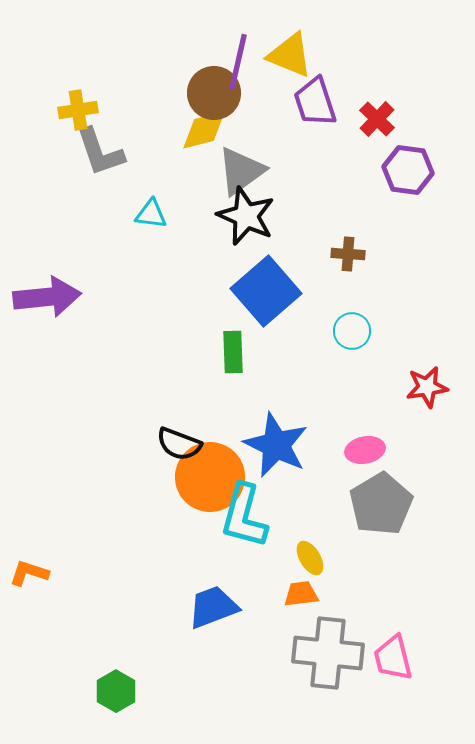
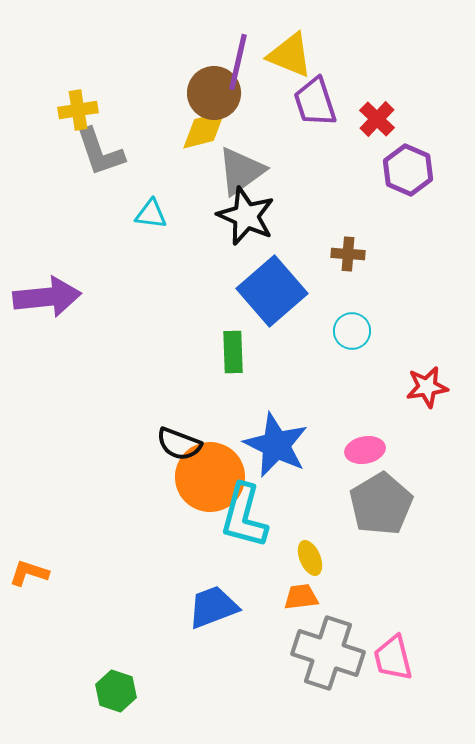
purple hexagon: rotated 15 degrees clockwise
blue square: moved 6 px right
yellow ellipse: rotated 8 degrees clockwise
orange trapezoid: moved 3 px down
gray cross: rotated 12 degrees clockwise
green hexagon: rotated 12 degrees counterclockwise
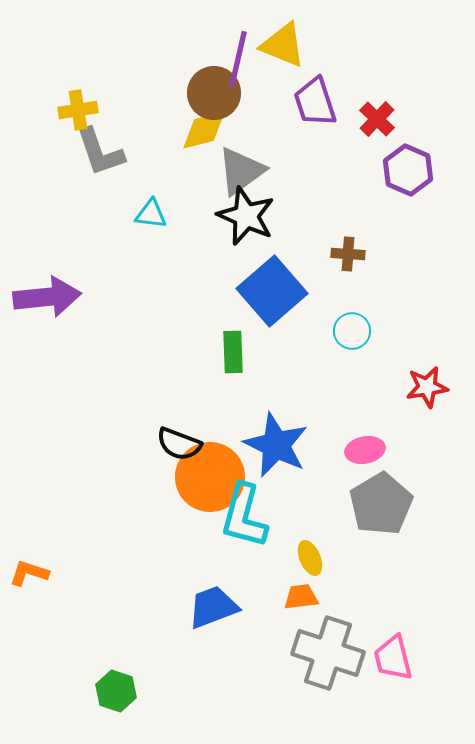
yellow triangle: moved 7 px left, 10 px up
purple line: moved 3 px up
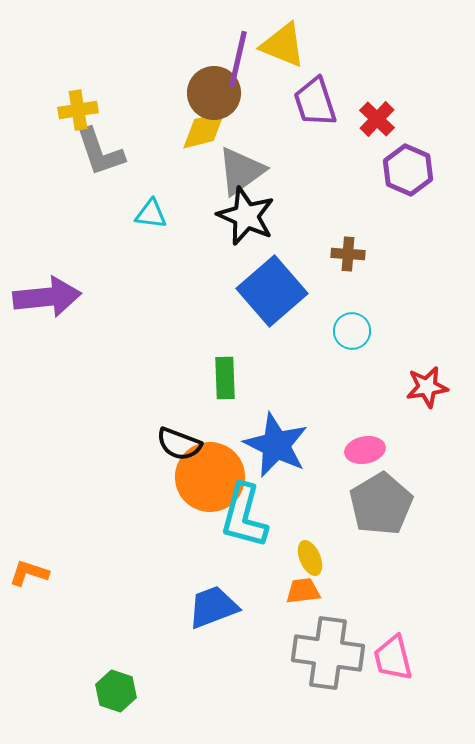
green rectangle: moved 8 px left, 26 px down
orange trapezoid: moved 2 px right, 6 px up
gray cross: rotated 10 degrees counterclockwise
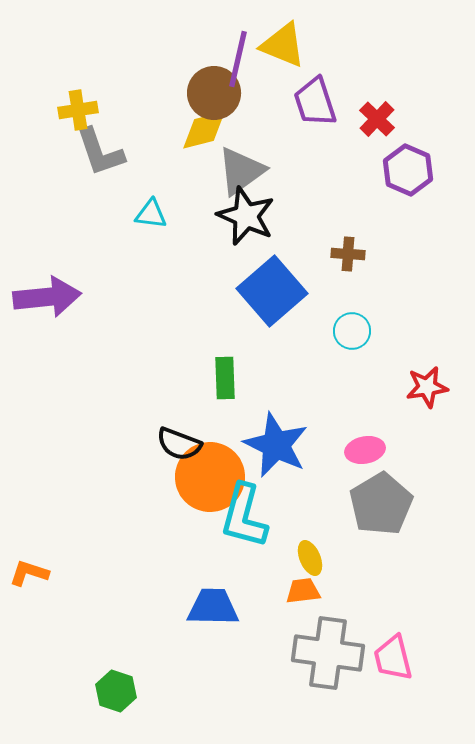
blue trapezoid: rotated 22 degrees clockwise
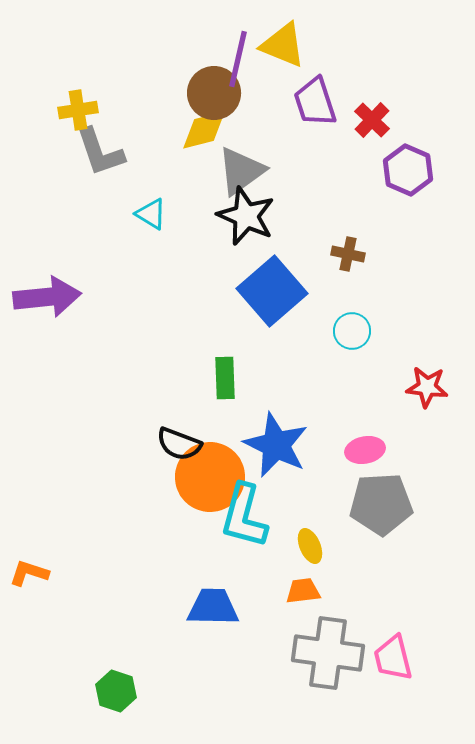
red cross: moved 5 px left, 1 px down
cyan triangle: rotated 24 degrees clockwise
brown cross: rotated 8 degrees clockwise
red star: rotated 15 degrees clockwise
gray pentagon: rotated 28 degrees clockwise
yellow ellipse: moved 12 px up
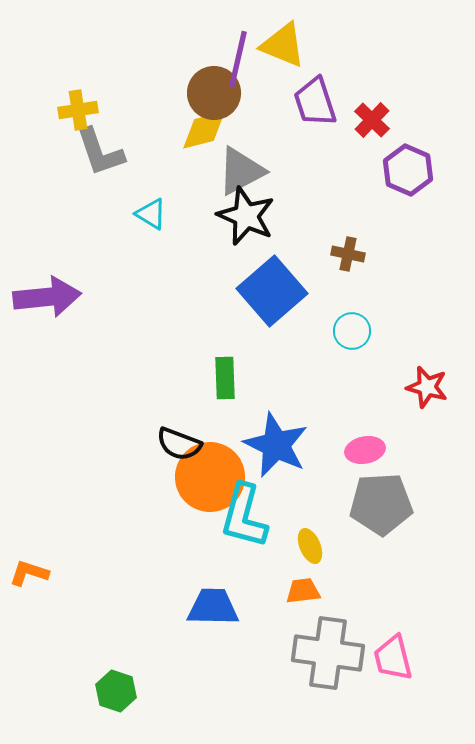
gray triangle: rotated 8 degrees clockwise
red star: rotated 9 degrees clockwise
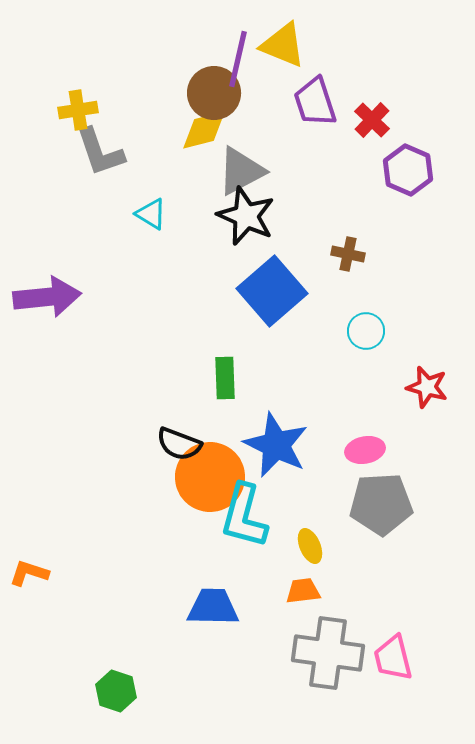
cyan circle: moved 14 px right
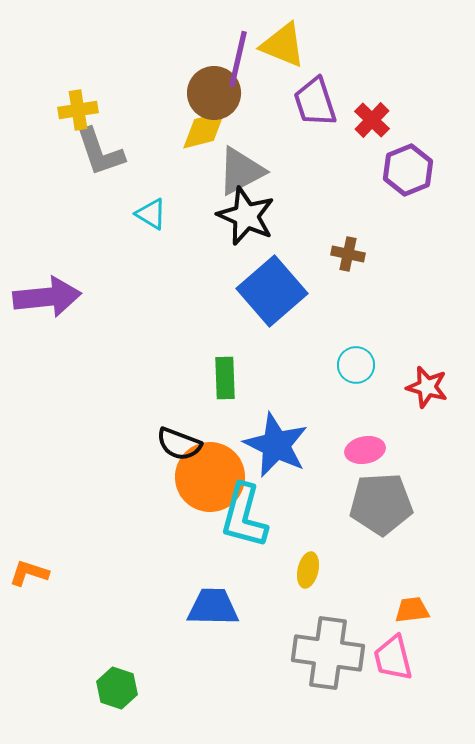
purple hexagon: rotated 15 degrees clockwise
cyan circle: moved 10 px left, 34 px down
yellow ellipse: moved 2 px left, 24 px down; rotated 36 degrees clockwise
orange trapezoid: moved 109 px right, 19 px down
green hexagon: moved 1 px right, 3 px up
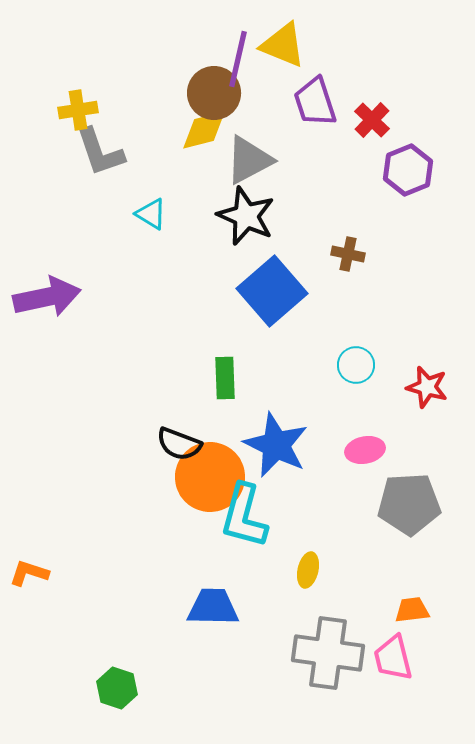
gray triangle: moved 8 px right, 11 px up
purple arrow: rotated 6 degrees counterclockwise
gray pentagon: moved 28 px right
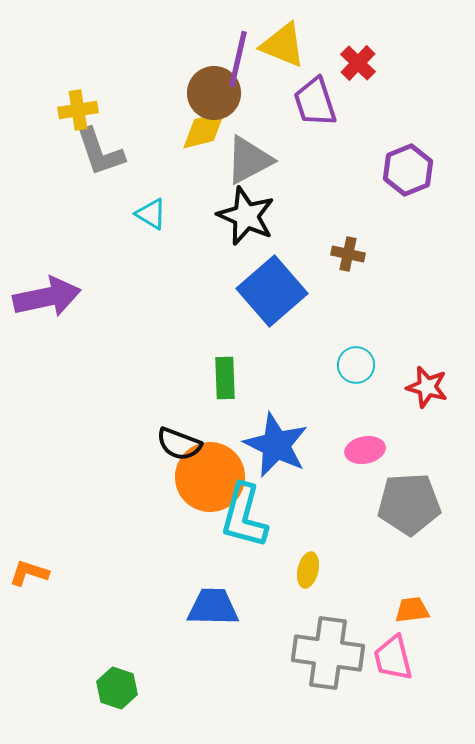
red cross: moved 14 px left, 57 px up
